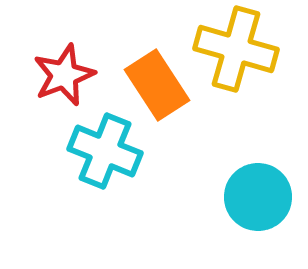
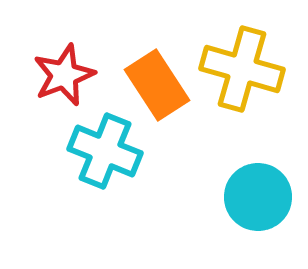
yellow cross: moved 6 px right, 20 px down
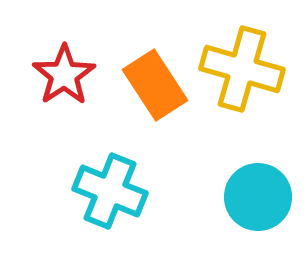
red star: rotated 12 degrees counterclockwise
orange rectangle: moved 2 px left
cyan cross: moved 5 px right, 40 px down
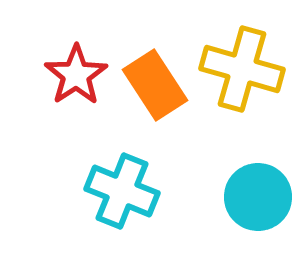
red star: moved 12 px right
cyan cross: moved 12 px right
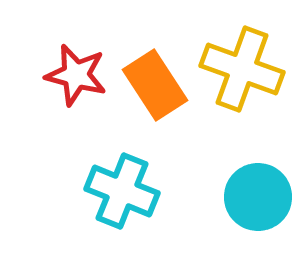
yellow cross: rotated 4 degrees clockwise
red star: rotated 24 degrees counterclockwise
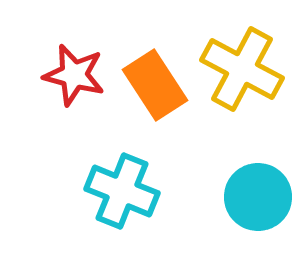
yellow cross: rotated 8 degrees clockwise
red star: moved 2 px left
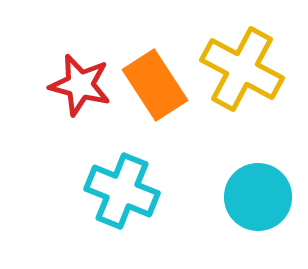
red star: moved 6 px right, 10 px down
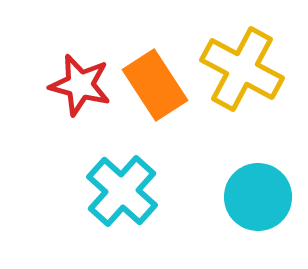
cyan cross: rotated 20 degrees clockwise
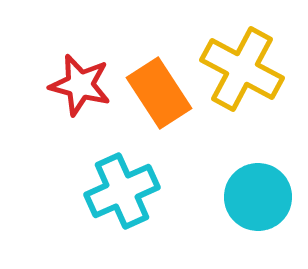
orange rectangle: moved 4 px right, 8 px down
cyan cross: rotated 24 degrees clockwise
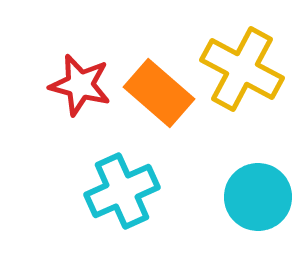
orange rectangle: rotated 16 degrees counterclockwise
